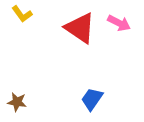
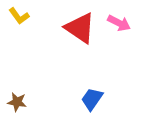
yellow L-shape: moved 3 px left, 2 px down
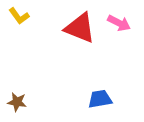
red triangle: rotated 12 degrees counterclockwise
blue trapezoid: moved 8 px right; rotated 45 degrees clockwise
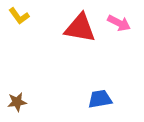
red triangle: rotated 12 degrees counterclockwise
brown star: rotated 18 degrees counterclockwise
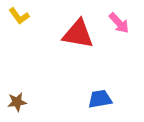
pink arrow: rotated 20 degrees clockwise
red triangle: moved 2 px left, 6 px down
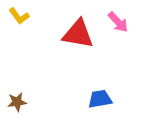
pink arrow: moved 1 px left, 1 px up
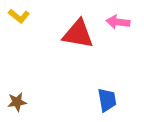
yellow L-shape: rotated 15 degrees counterclockwise
pink arrow: rotated 140 degrees clockwise
blue trapezoid: moved 7 px right, 1 px down; rotated 90 degrees clockwise
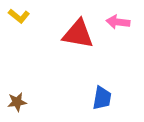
blue trapezoid: moved 5 px left, 2 px up; rotated 20 degrees clockwise
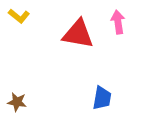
pink arrow: rotated 75 degrees clockwise
brown star: rotated 18 degrees clockwise
